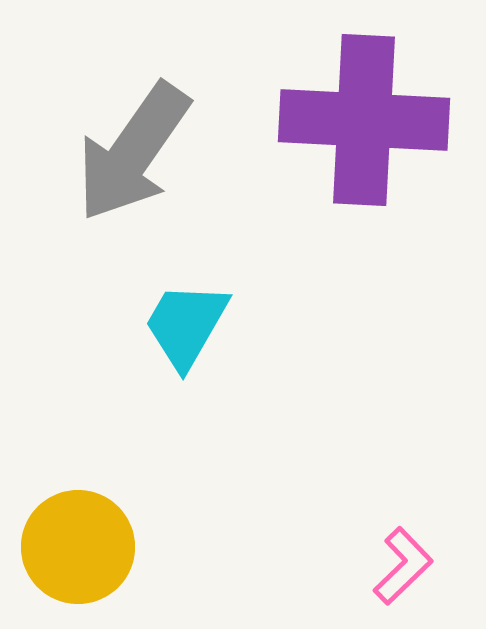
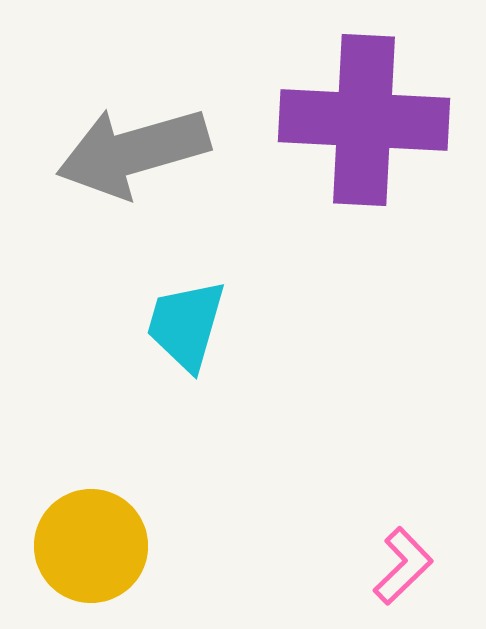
gray arrow: rotated 39 degrees clockwise
cyan trapezoid: rotated 14 degrees counterclockwise
yellow circle: moved 13 px right, 1 px up
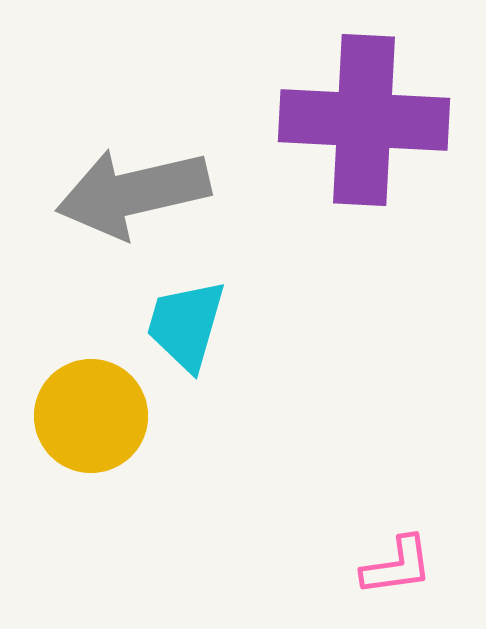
gray arrow: moved 41 px down; rotated 3 degrees clockwise
yellow circle: moved 130 px up
pink L-shape: moved 6 px left; rotated 36 degrees clockwise
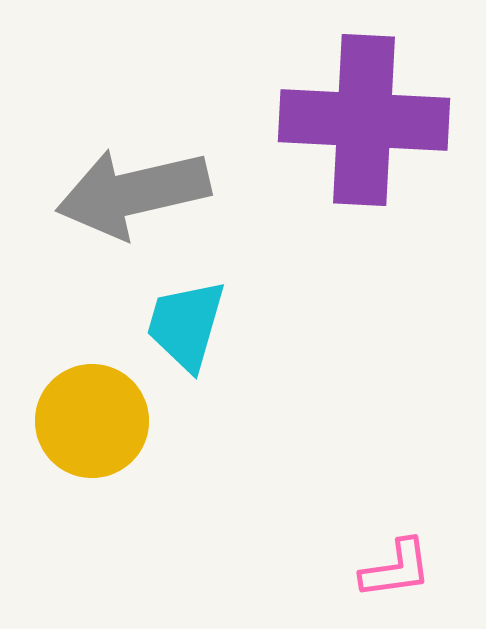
yellow circle: moved 1 px right, 5 px down
pink L-shape: moved 1 px left, 3 px down
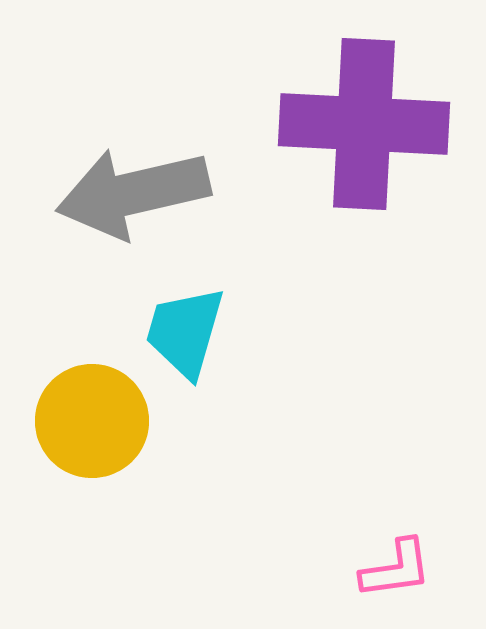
purple cross: moved 4 px down
cyan trapezoid: moved 1 px left, 7 px down
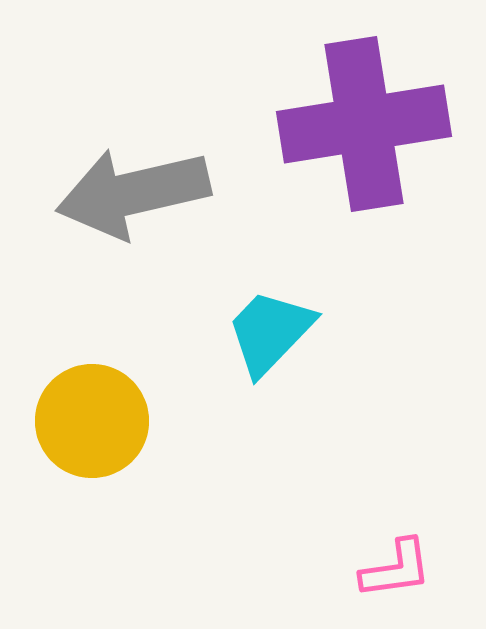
purple cross: rotated 12 degrees counterclockwise
cyan trapezoid: moved 85 px right; rotated 28 degrees clockwise
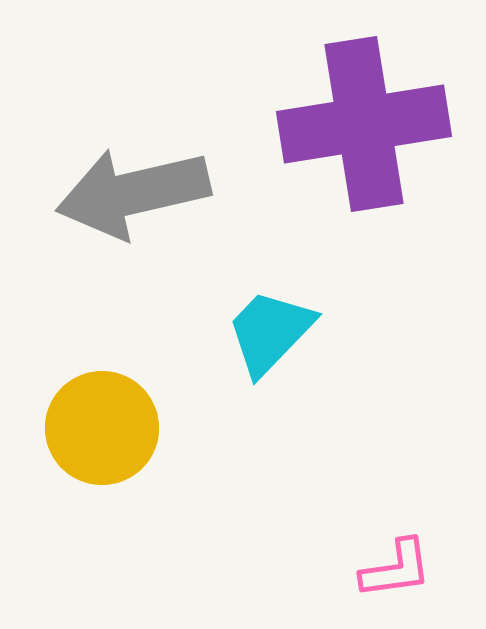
yellow circle: moved 10 px right, 7 px down
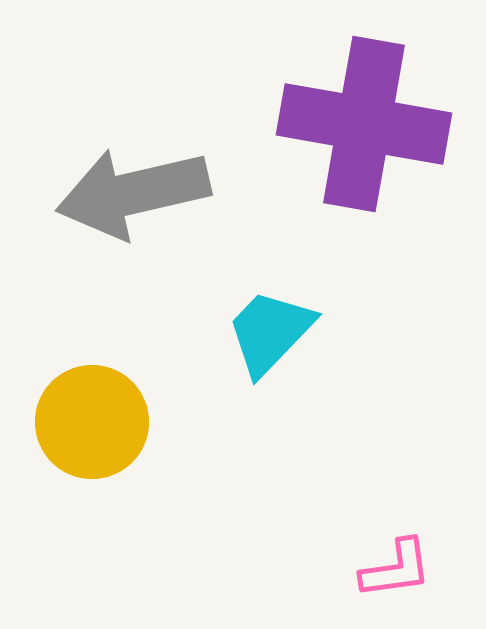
purple cross: rotated 19 degrees clockwise
yellow circle: moved 10 px left, 6 px up
